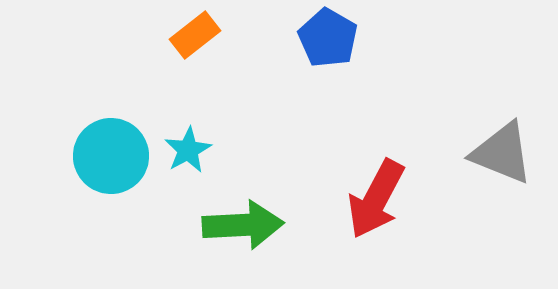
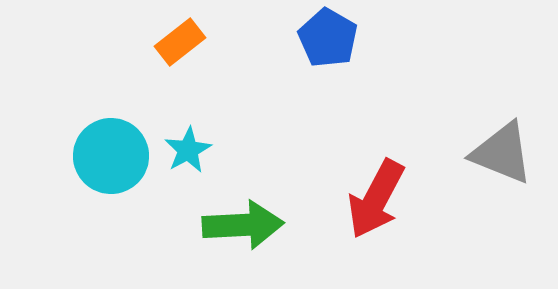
orange rectangle: moved 15 px left, 7 px down
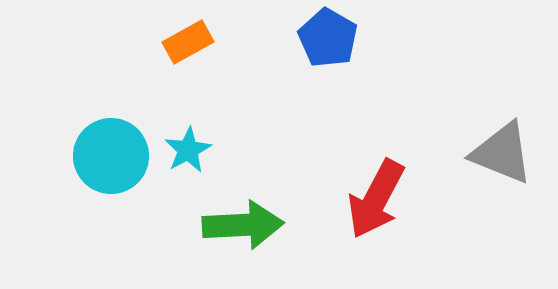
orange rectangle: moved 8 px right; rotated 9 degrees clockwise
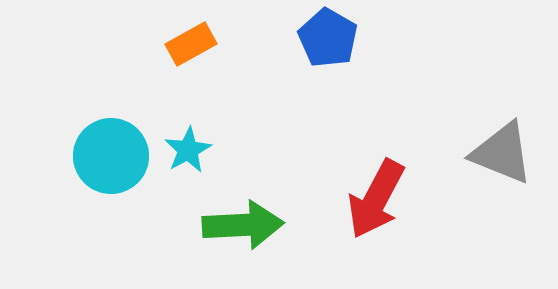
orange rectangle: moved 3 px right, 2 px down
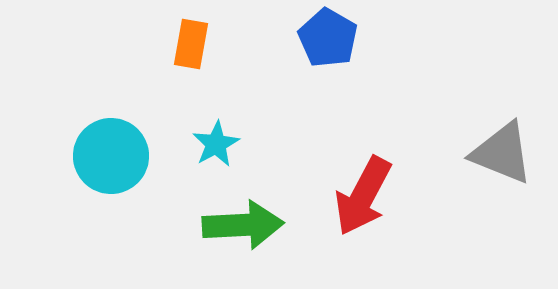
orange rectangle: rotated 51 degrees counterclockwise
cyan star: moved 28 px right, 6 px up
red arrow: moved 13 px left, 3 px up
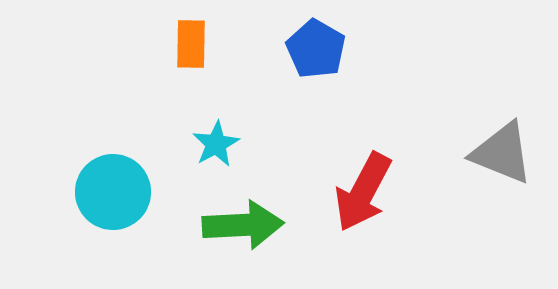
blue pentagon: moved 12 px left, 11 px down
orange rectangle: rotated 9 degrees counterclockwise
cyan circle: moved 2 px right, 36 px down
red arrow: moved 4 px up
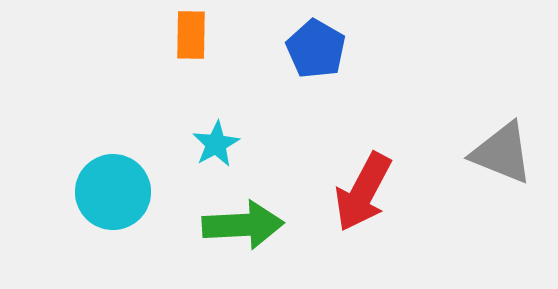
orange rectangle: moved 9 px up
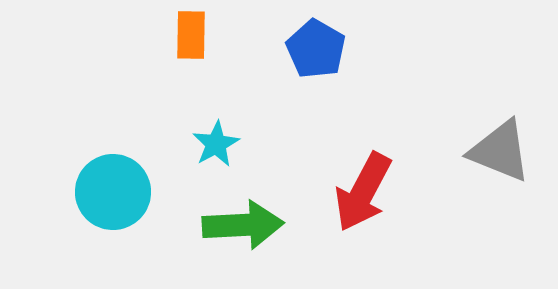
gray triangle: moved 2 px left, 2 px up
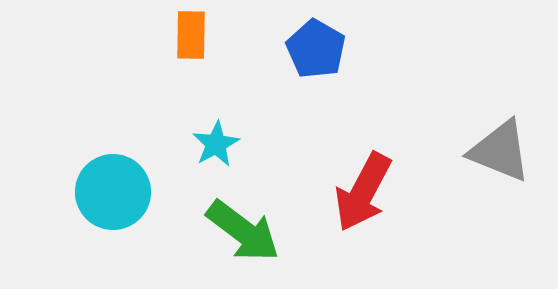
green arrow: moved 6 px down; rotated 40 degrees clockwise
